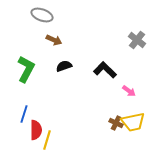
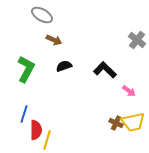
gray ellipse: rotated 10 degrees clockwise
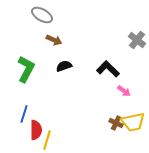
black L-shape: moved 3 px right, 1 px up
pink arrow: moved 5 px left
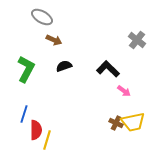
gray ellipse: moved 2 px down
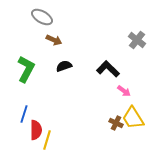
yellow trapezoid: moved 4 px up; rotated 70 degrees clockwise
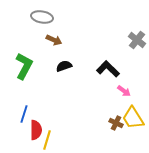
gray ellipse: rotated 20 degrees counterclockwise
green L-shape: moved 2 px left, 3 px up
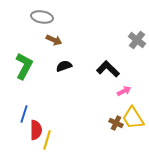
pink arrow: rotated 64 degrees counterclockwise
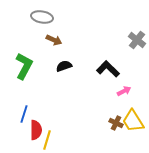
yellow trapezoid: moved 3 px down
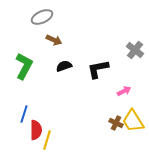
gray ellipse: rotated 35 degrees counterclockwise
gray cross: moved 2 px left, 10 px down
black L-shape: moved 10 px left; rotated 55 degrees counterclockwise
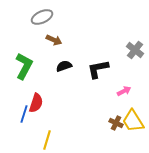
red semicircle: moved 27 px up; rotated 18 degrees clockwise
